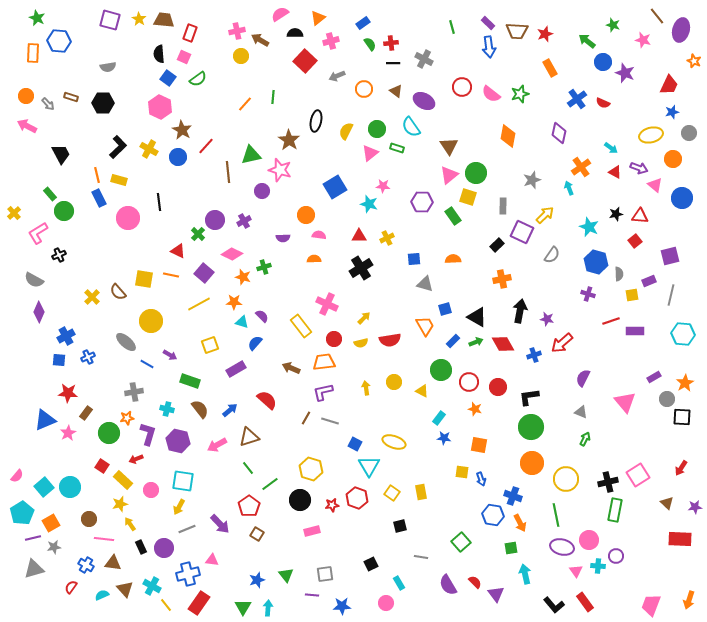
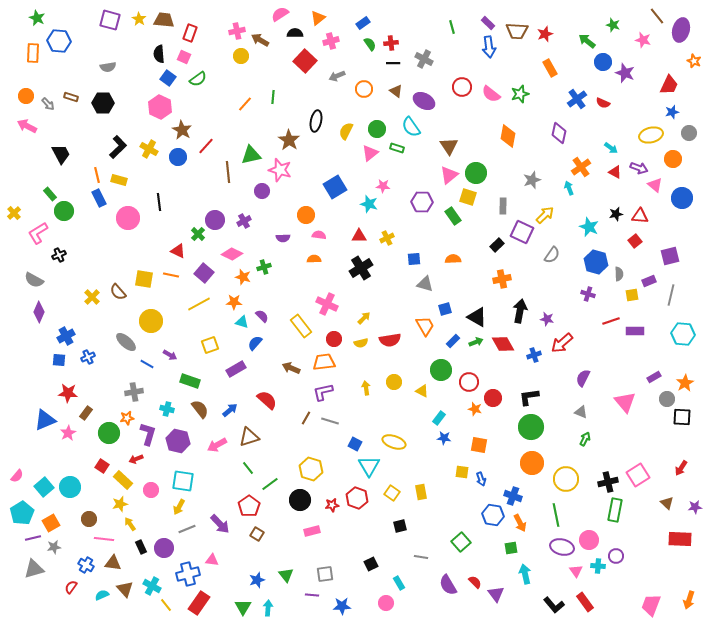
red circle at (498, 387): moved 5 px left, 11 px down
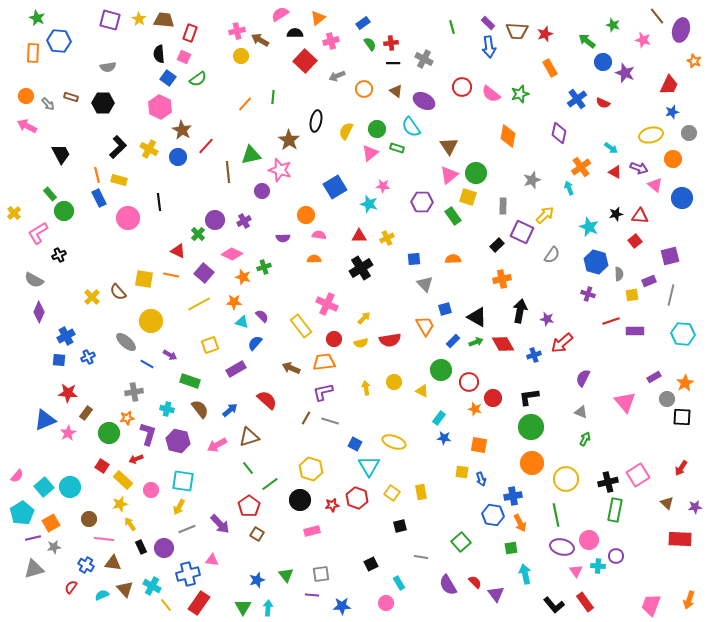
gray triangle at (425, 284): rotated 30 degrees clockwise
blue cross at (513, 496): rotated 30 degrees counterclockwise
gray square at (325, 574): moved 4 px left
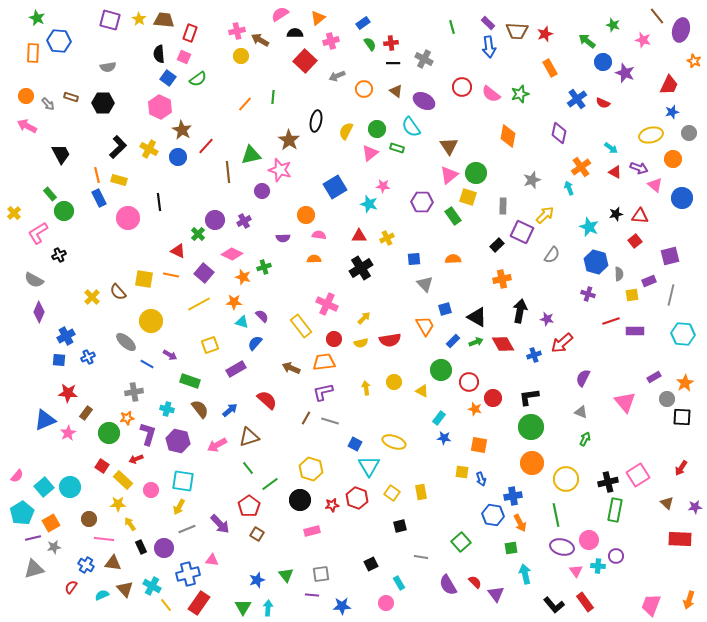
yellow star at (120, 504): moved 2 px left; rotated 14 degrees clockwise
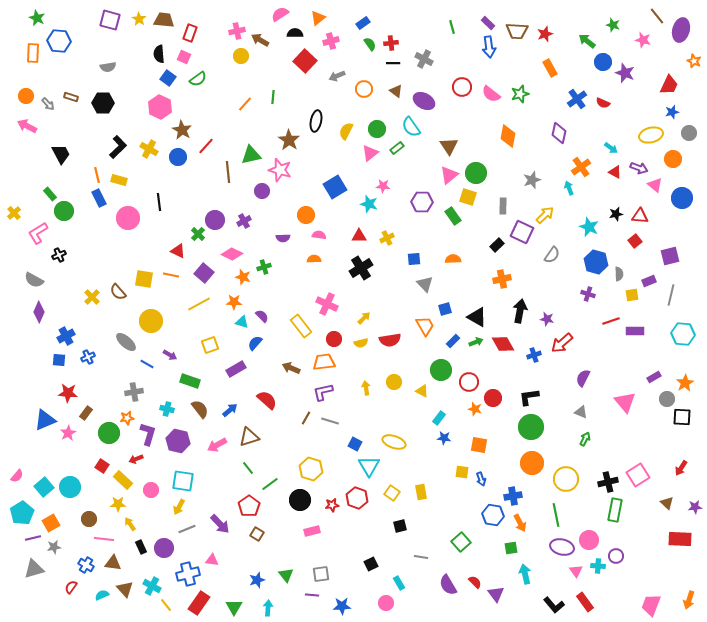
green rectangle at (397, 148): rotated 56 degrees counterclockwise
green triangle at (243, 607): moved 9 px left
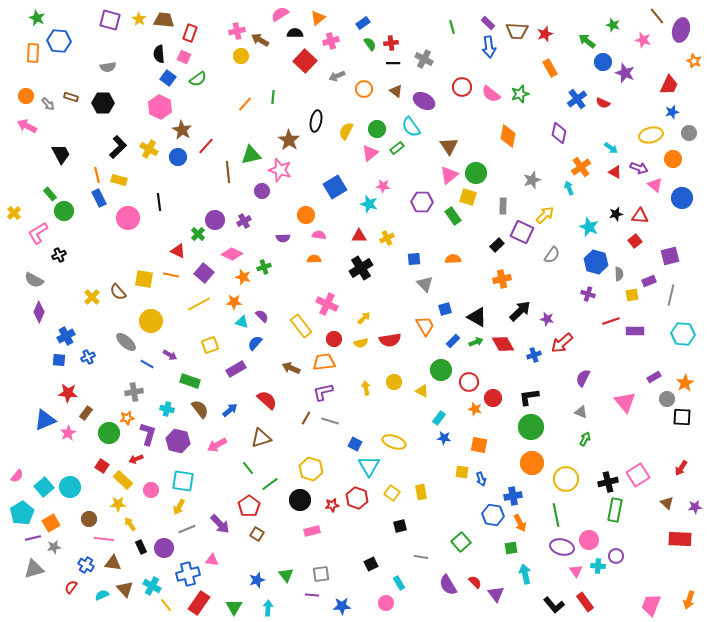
black arrow at (520, 311): rotated 35 degrees clockwise
brown triangle at (249, 437): moved 12 px right, 1 px down
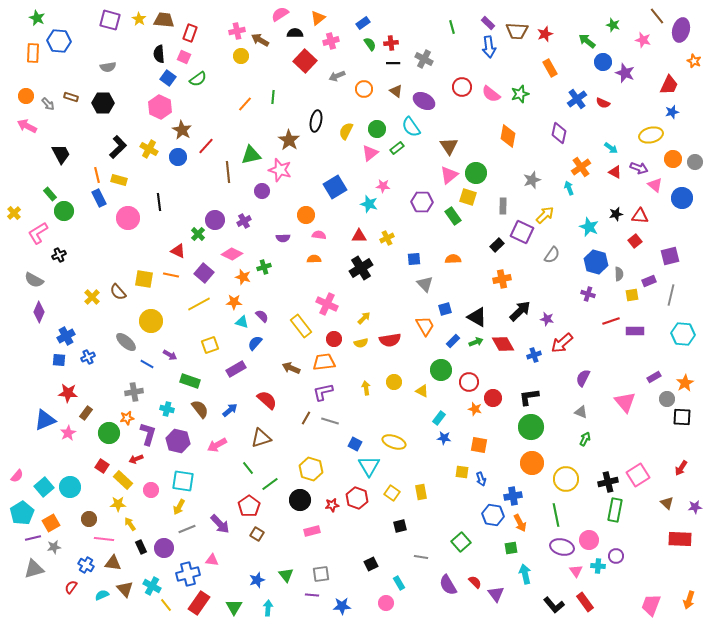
gray circle at (689, 133): moved 6 px right, 29 px down
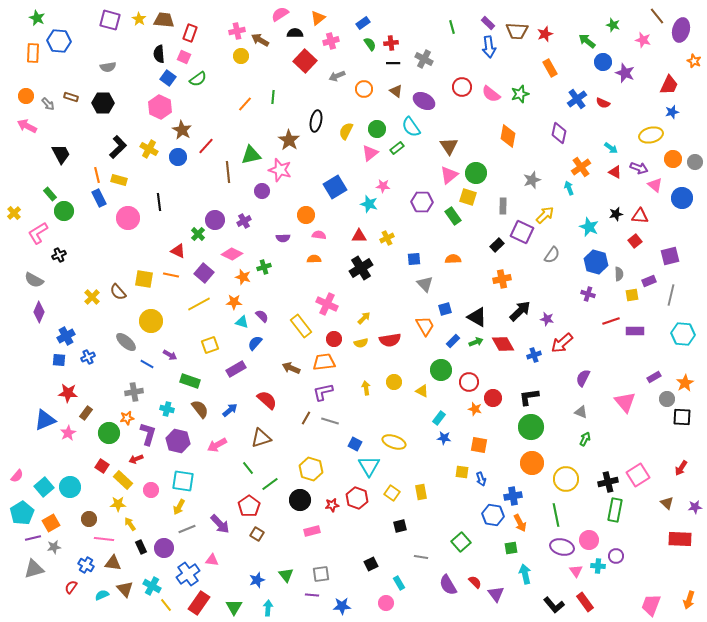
blue cross at (188, 574): rotated 20 degrees counterclockwise
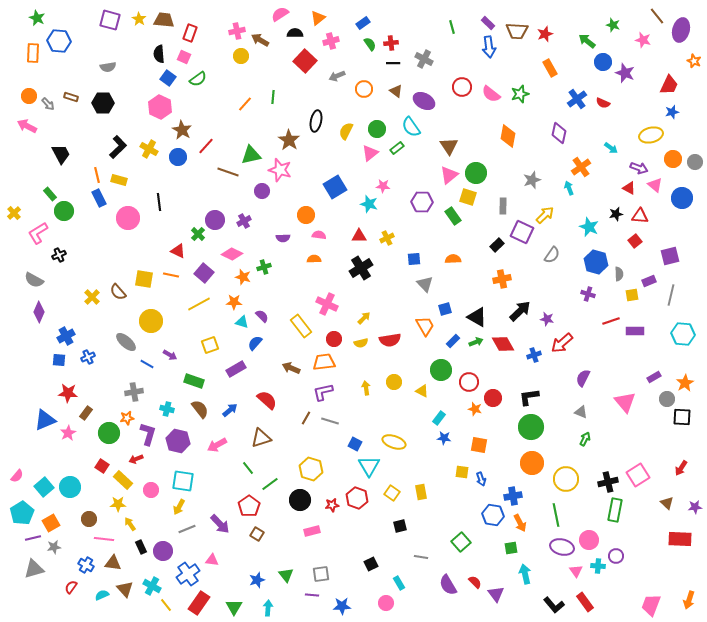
orange circle at (26, 96): moved 3 px right
brown line at (228, 172): rotated 65 degrees counterclockwise
red triangle at (615, 172): moved 14 px right, 16 px down
green rectangle at (190, 381): moved 4 px right
purple circle at (164, 548): moved 1 px left, 3 px down
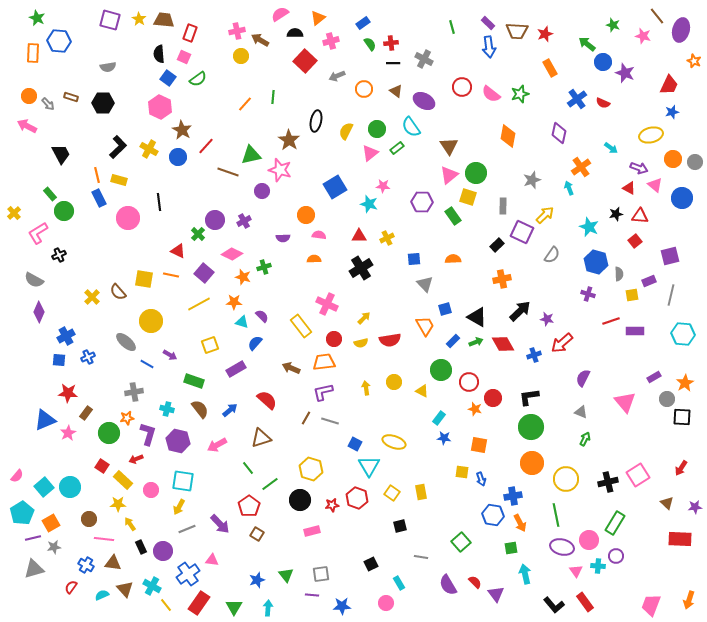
pink star at (643, 40): moved 4 px up
green arrow at (587, 41): moved 3 px down
green rectangle at (615, 510): moved 13 px down; rotated 20 degrees clockwise
